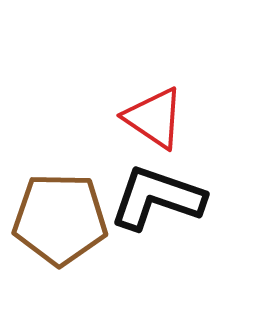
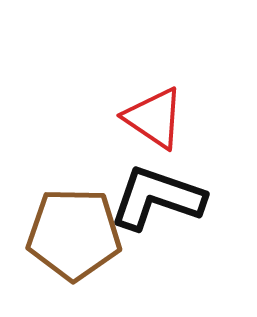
brown pentagon: moved 14 px right, 15 px down
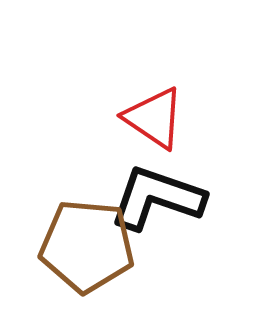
brown pentagon: moved 13 px right, 12 px down; rotated 4 degrees clockwise
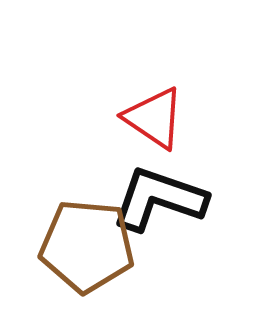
black L-shape: moved 2 px right, 1 px down
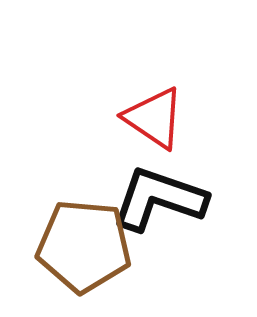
brown pentagon: moved 3 px left
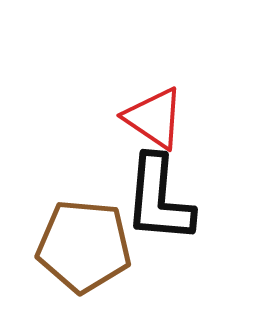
black L-shape: rotated 104 degrees counterclockwise
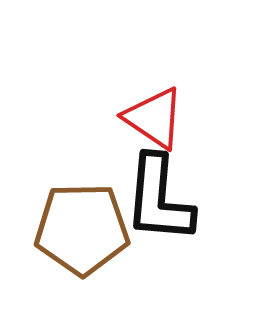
brown pentagon: moved 2 px left, 17 px up; rotated 6 degrees counterclockwise
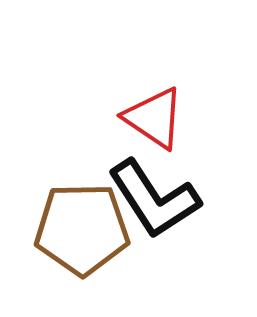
black L-shape: moved 5 px left; rotated 38 degrees counterclockwise
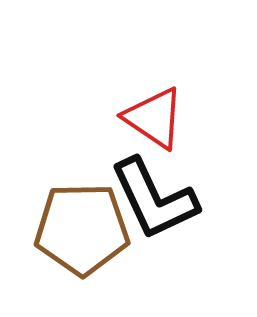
black L-shape: rotated 8 degrees clockwise
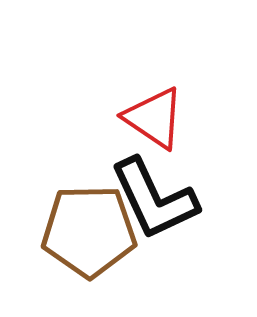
brown pentagon: moved 7 px right, 2 px down
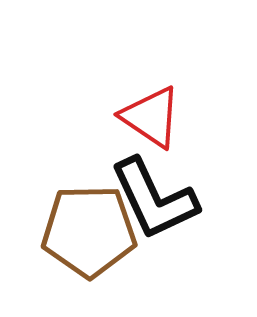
red triangle: moved 3 px left, 1 px up
